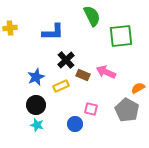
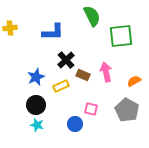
pink arrow: rotated 54 degrees clockwise
orange semicircle: moved 4 px left, 7 px up
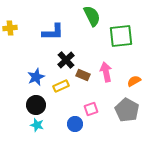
pink square: rotated 32 degrees counterclockwise
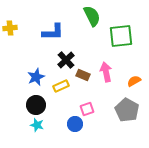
pink square: moved 4 px left
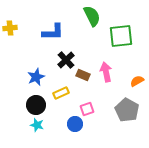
orange semicircle: moved 3 px right
yellow rectangle: moved 7 px down
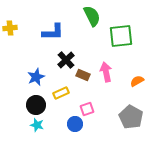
gray pentagon: moved 4 px right, 7 px down
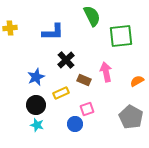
brown rectangle: moved 1 px right, 5 px down
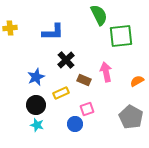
green semicircle: moved 7 px right, 1 px up
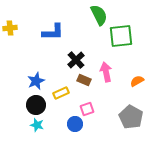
black cross: moved 10 px right
blue star: moved 4 px down
